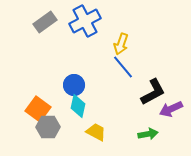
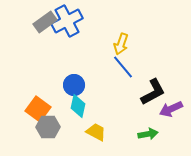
blue cross: moved 18 px left
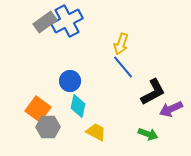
blue circle: moved 4 px left, 4 px up
green arrow: rotated 30 degrees clockwise
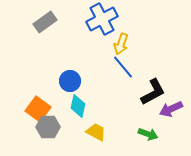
blue cross: moved 35 px right, 2 px up
